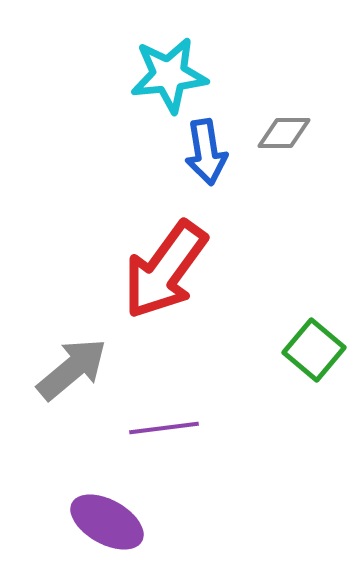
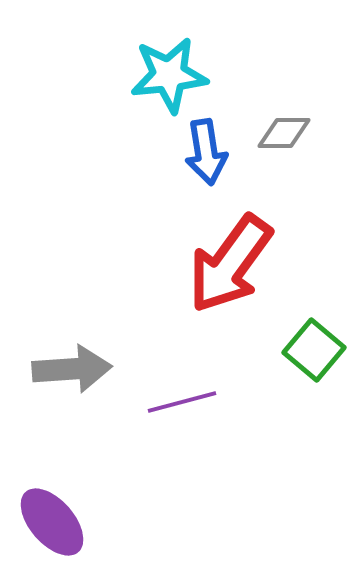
red arrow: moved 65 px right, 6 px up
gray arrow: rotated 36 degrees clockwise
purple line: moved 18 px right, 26 px up; rotated 8 degrees counterclockwise
purple ellipse: moved 55 px left; rotated 20 degrees clockwise
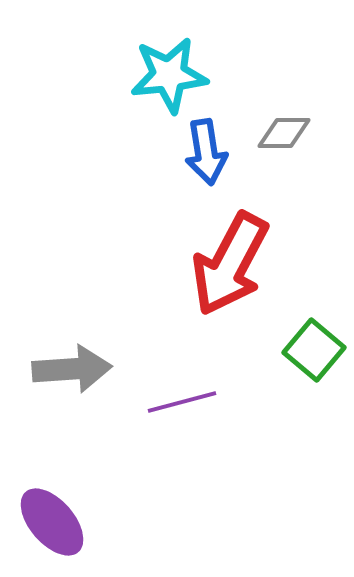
red arrow: rotated 8 degrees counterclockwise
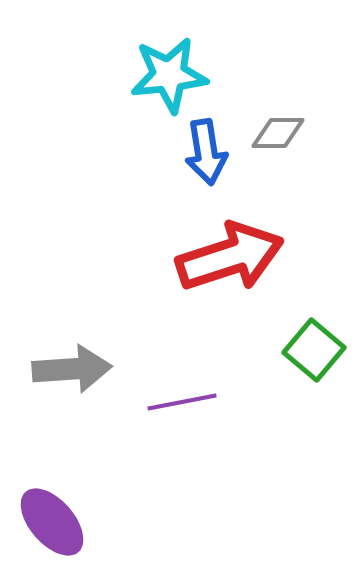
gray diamond: moved 6 px left
red arrow: moved 7 px up; rotated 136 degrees counterclockwise
purple line: rotated 4 degrees clockwise
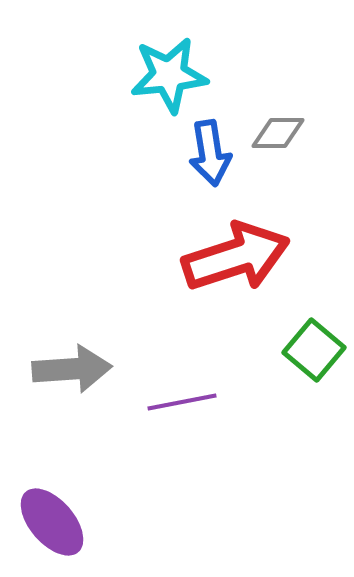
blue arrow: moved 4 px right, 1 px down
red arrow: moved 6 px right
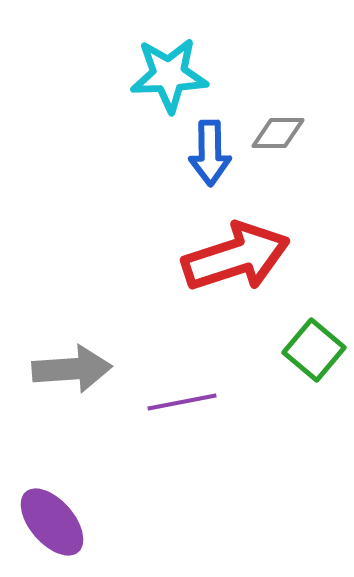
cyan star: rotated 4 degrees clockwise
blue arrow: rotated 8 degrees clockwise
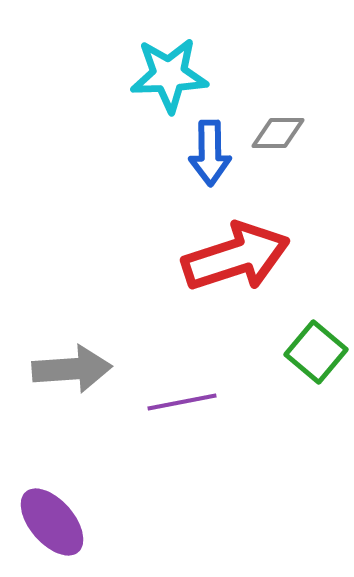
green square: moved 2 px right, 2 px down
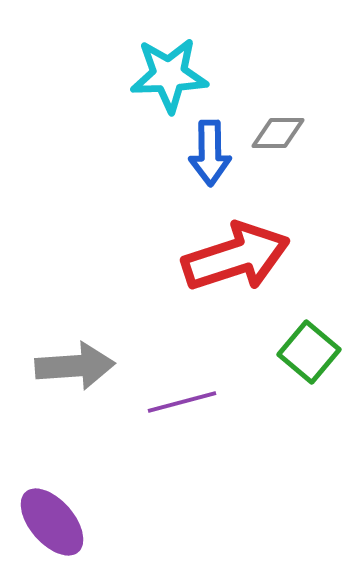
green square: moved 7 px left
gray arrow: moved 3 px right, 3 px up
purple line: rotated 4 degrees counterclockwise
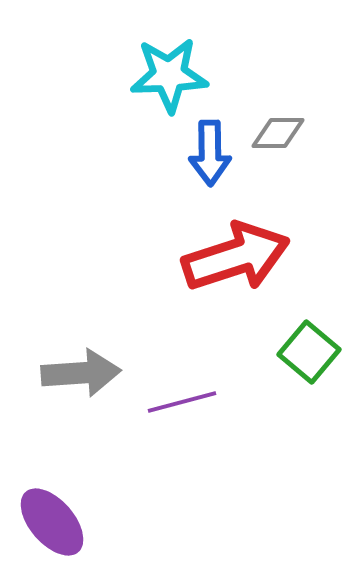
gray arrow: moved 6 px right, 7 px down
